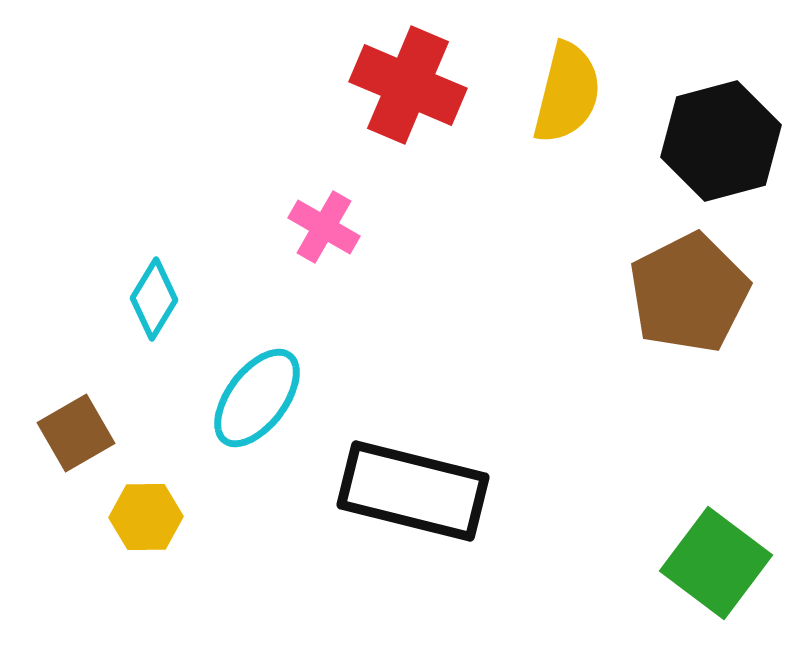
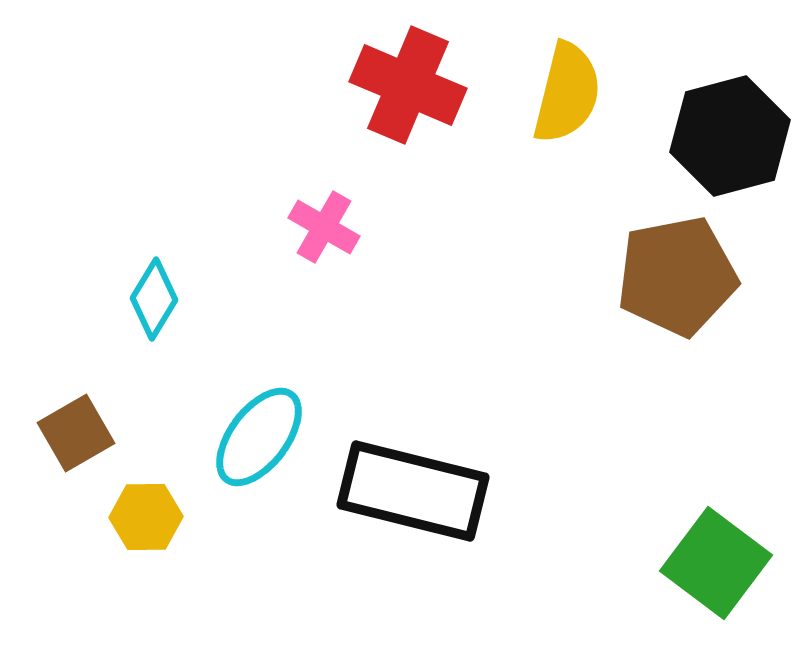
black hexagon: moved 9 px right, 5 px up
brown pentagon: moved 12 px left, 17 px up; rotated 16 degrees clockwise
cyan ellipse: moved 2 px right, 39 px down
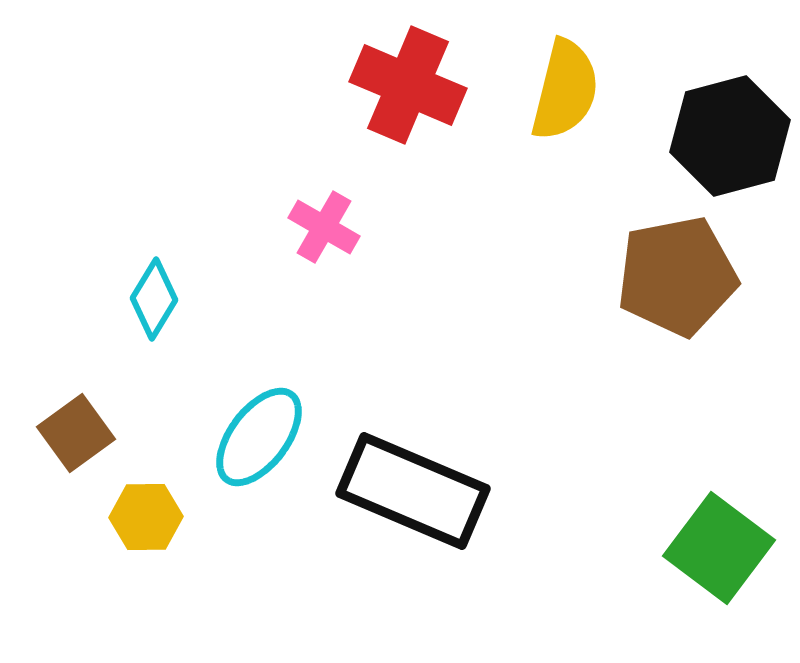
yellow semicircle: moved 2 px left, 3 px up
brown square: rotated 6 degrees counterclockwise
black rectangle: rotated 9 degrees clockwise
green square: moved 3 px right, 15 px up
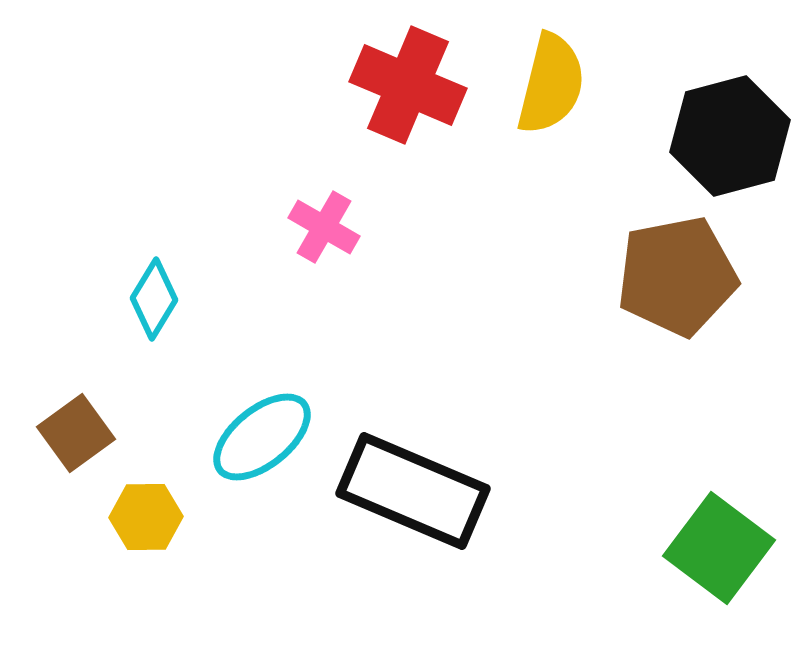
yellow semicircle: moved 14 px left, 6 px up
cyan ellipse: moved 3 px right; rotated 14 degrees clockwise
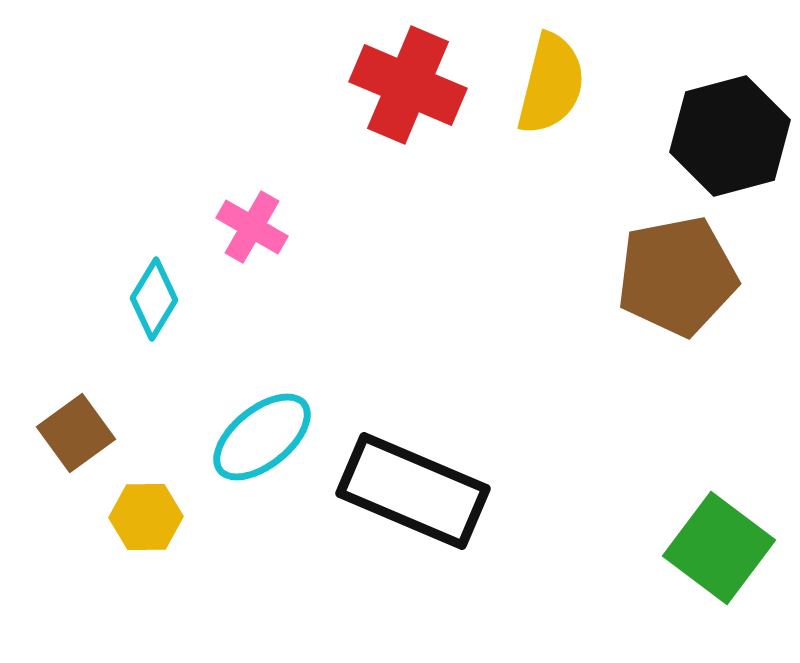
pink cross: moved 72 px left
